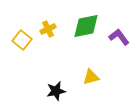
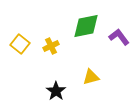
yellow cross: moved 3 px right, 17 px down
yellow square: moved 2 px left, 4 px down
black star: rotated 24 degrees counterclockwise
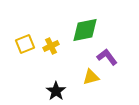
green diamond: moved 1 px left, 4 px down
purple L-shape: moved 12 px left, 20 px down
yellow square: moved 5 px right; rotated 30 degrees clockwise
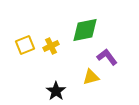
yellow square: moved 1 px down
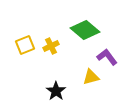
green diamond: rotated 52 degrees clockwise
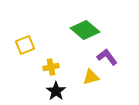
yellow cross: moved 21 px down; rotated 14 degrees clockwise
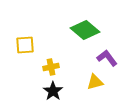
yellow square: rotated 18 degrees clockwise
purple L-shape: moved 1 px down
yellow triangle: moved 4 px right, 5 px down
black star: moved 3 px left
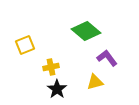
green diamond: moved 1 px right, 1 px down
yellow square: rotated 18 degrees counterclockwise
black star: moved 4 px right, 2 px up
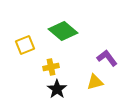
green diamond: moved 23 px left
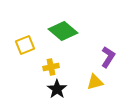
purple L-shape: moved 1 px right, 1 px up; rotated 70 degrees clockwise
